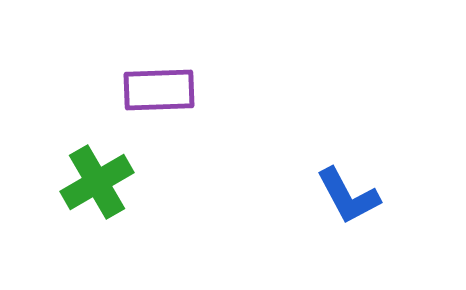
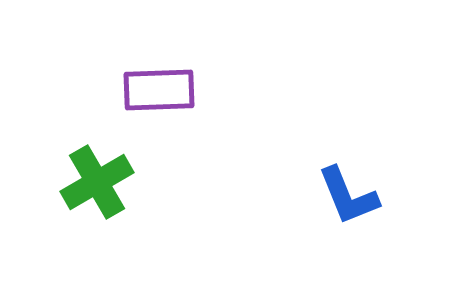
blue L-shape: rotated 6 degrees clockwise
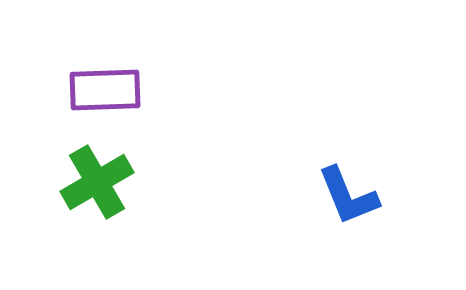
purple rectangle: moved 54 px left
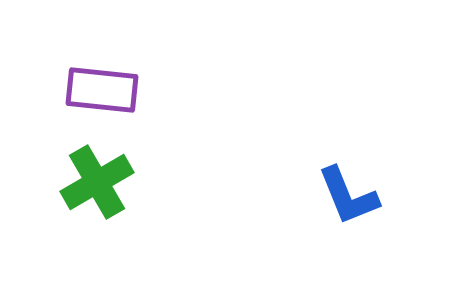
purple rectangle: moved 3 px left; rotated 8 degrees clockwise
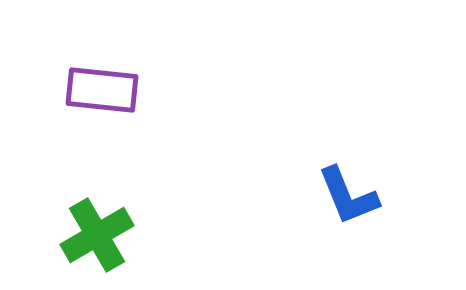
green cross: moved 53 px down
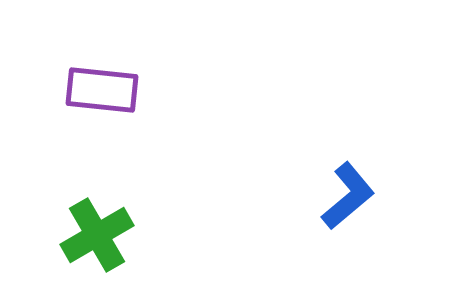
blue L-shape: rotated 108 degrees counterclockwise
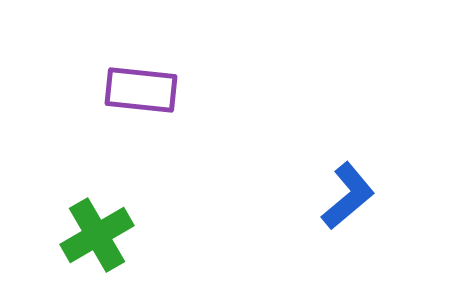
purple rectangle: moved 39 px right
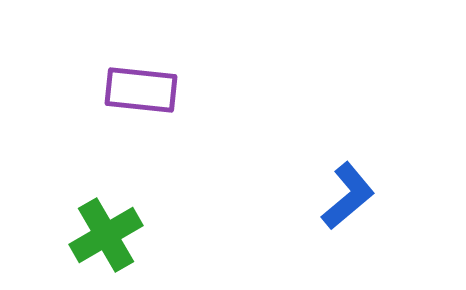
green cross: moved 9 px right
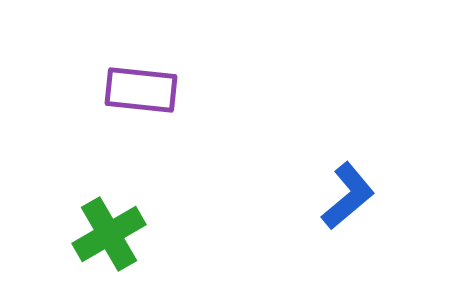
green cross: moved 3 px right, 1 px up
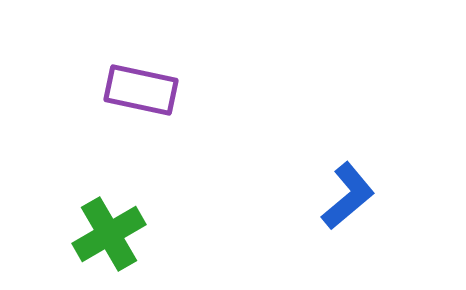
purple rectangle: rotated 6 degrees clockwise
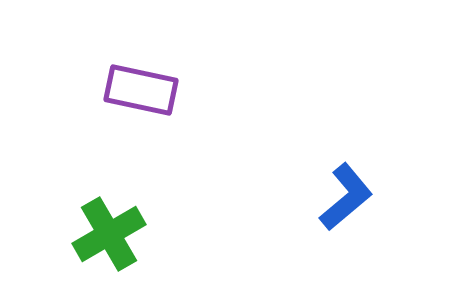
blue L-shape: moved 2 px left, 1 px down
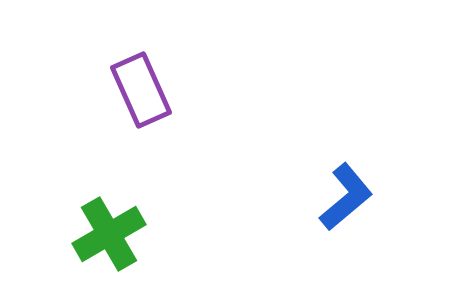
purple rectangle: rotated 54 degrees clockwise
